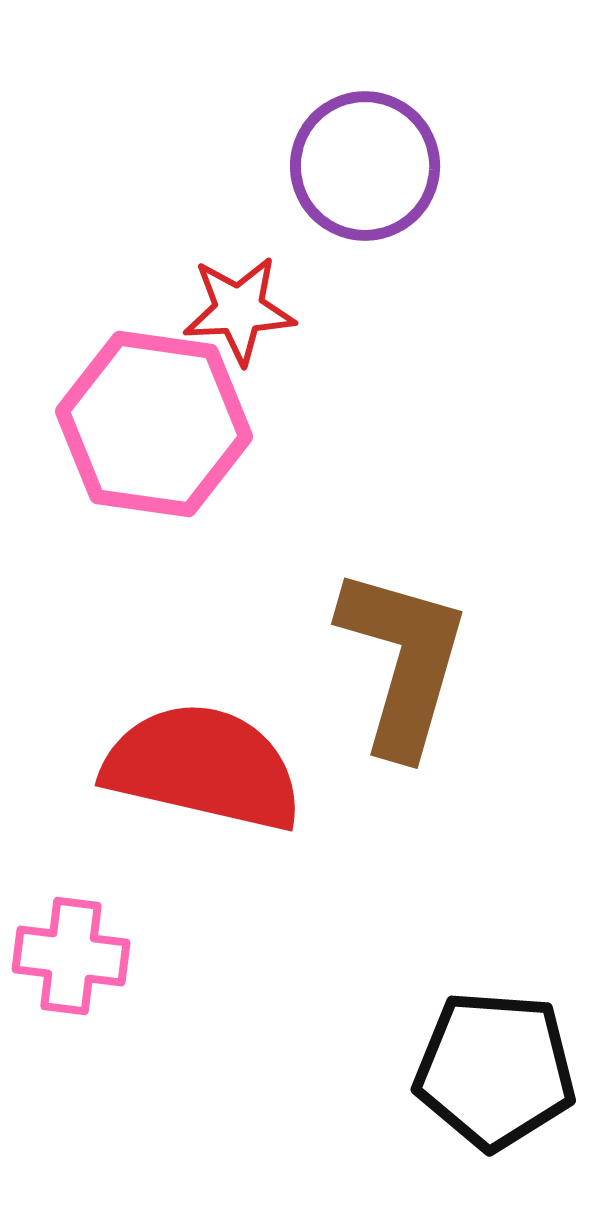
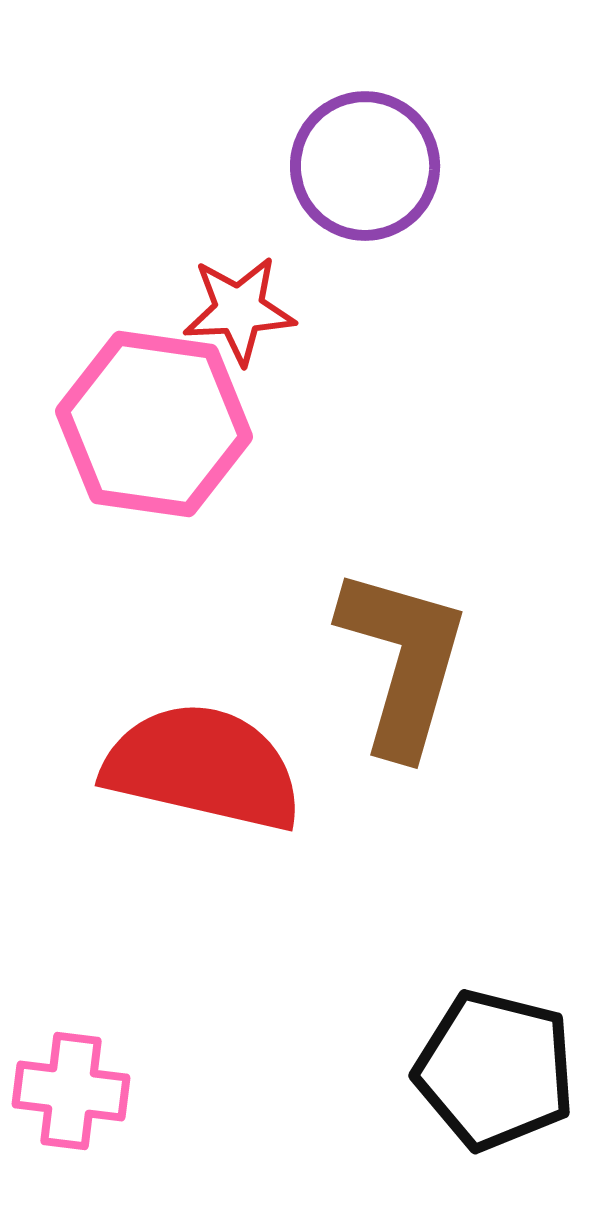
pink cross: moved 135 px down
black pentagon: rotated 10 degrees clockwise
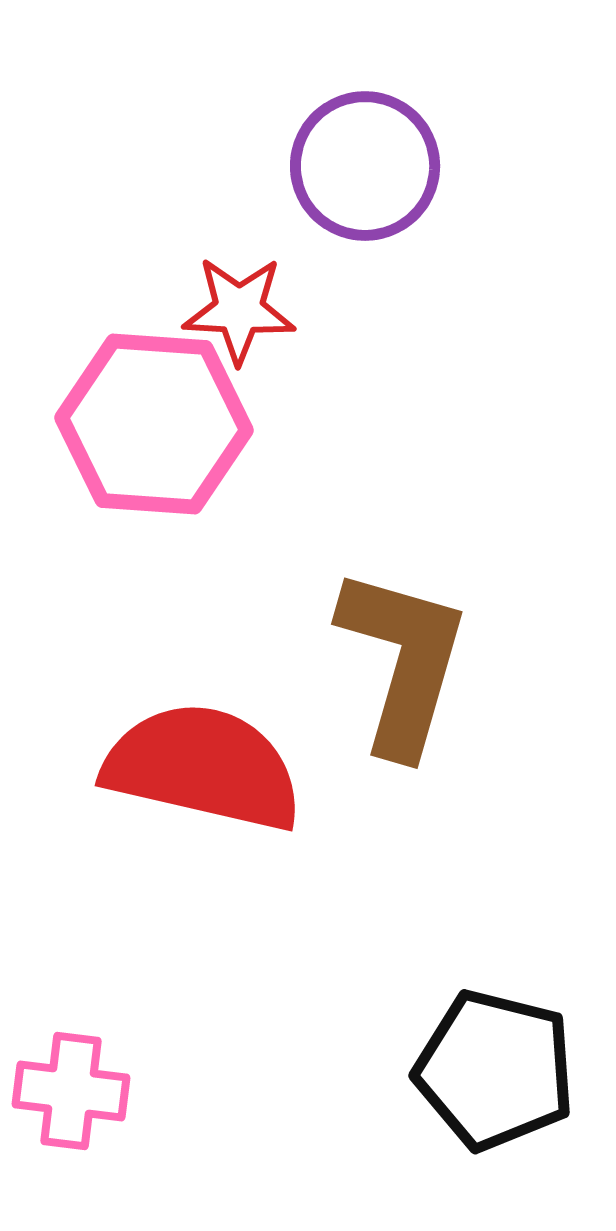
red star: rotated 6 degrees clockwise
pink hexagon: rotated 4 degrees counterclockwise
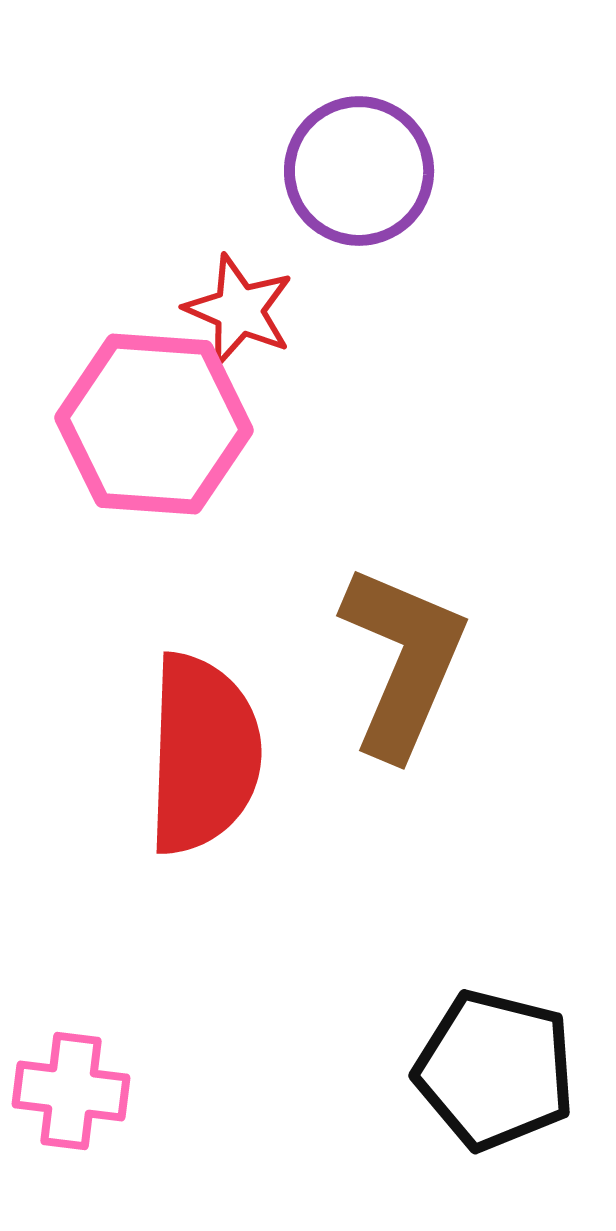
purple circle: moved 6 px left, 5 px down
red star: rotated 20 degrees clockwise
brown L-shape: rotated 7 degrees clockwise
red semicircle: moved 13 px up; rotated 79 degrees clockwise
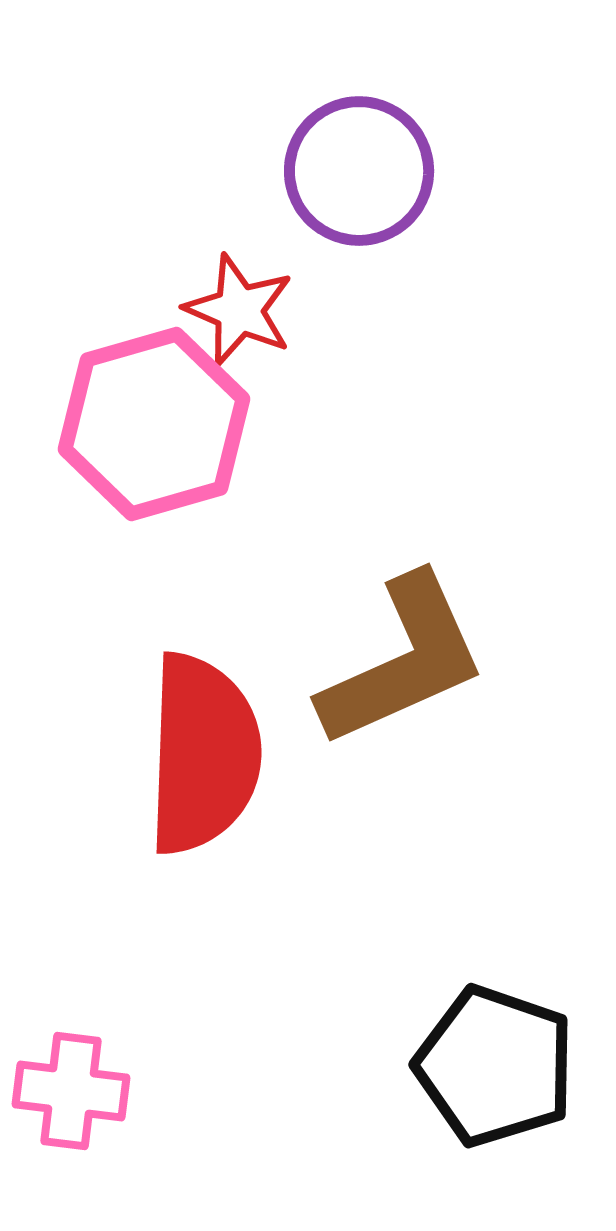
pink hexagon: rotated 20 degrees counterclockwise
brown L-shape: rotated 43 degrees clockwise
black pentagon: moved 4 px up; rotated 5 degrees clockwise
